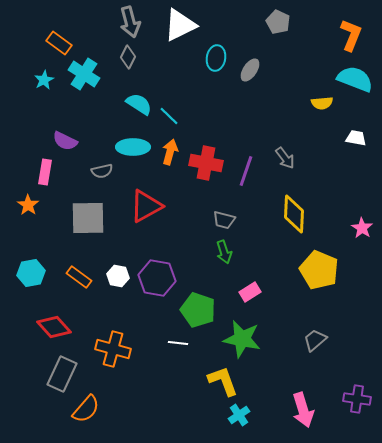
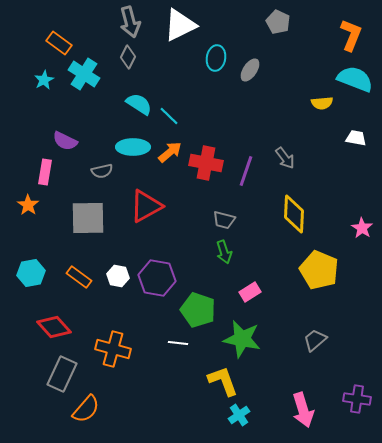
orange arrow at (170, 152): rotated 35 degrees clockwise
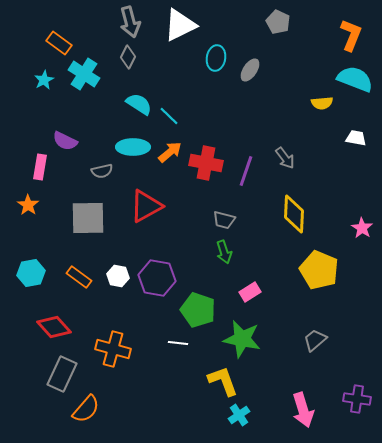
pink rectangle at (45, 172): moved 5 px left, 5 px up
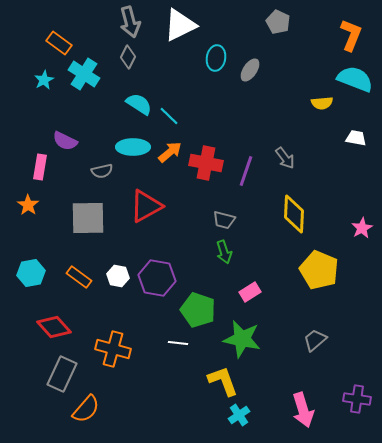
pink star at (362, 228): rotated 10 degrees clockwise
